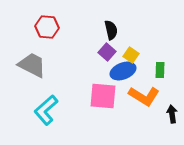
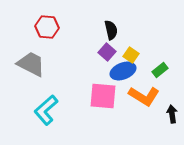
gray trapezoid: moved 1 px left, 1 px up
green rectangle: rotated 49 degrees clockwise
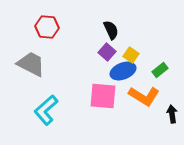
black semicircle: rotated 12 degrees counterclockwise
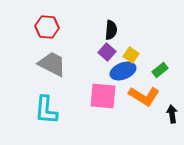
black semicircle: rotated 30 degrees clockwise
gray trapezoid: moved 21 px right
cyan L-shape: rotated 44 degrees counterclockwise
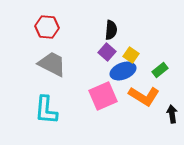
pink square: rotated 28 degrees counterclockwise
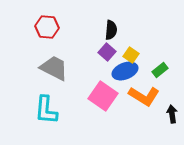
gray trapezoid: moved 2 px right, 4 px down
blue ellipse: moved 2 px right
pink square: rotated 32 degrees counterclockwise
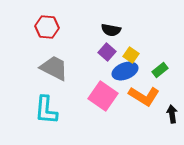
black semicircle: rotated 96 degrees clockwise
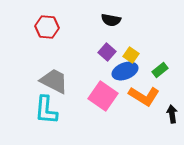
black semicircle: moved 10 px up
gray trapezoid: moved 13 px down
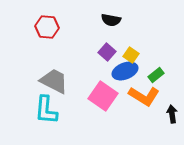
green rectangle: moved 4 px left, 5 px down
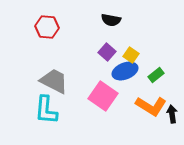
orange L-shape: moved 7 px right, 10 px down
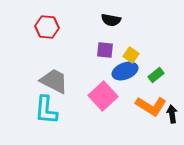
purple square: moved 2 px left, 2 px up; rotated 36 degrees counterclockwise
pink square: rotated 12 degrees clockwise
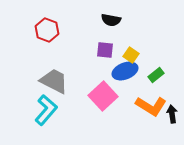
red hexagon: moved 3 px down; rotated 15 degrees clockwise
cyan L-shape: rotated 144 degrees counterclockwise
